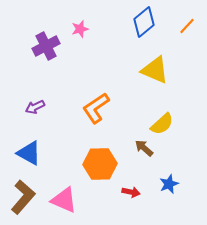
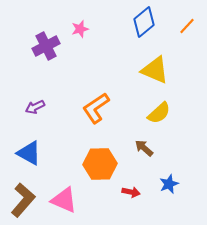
yellow semicircle: moved 3 px left, 11 px up
brown L-shape: moved 3 px down
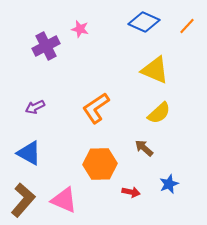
blue diamond: rotated 64 degrees clockwise
pink star: rotated 30 degrees clockwise
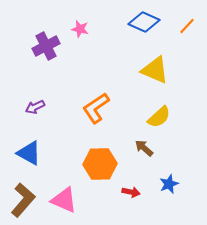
yellow semicircle: moved 4 px down
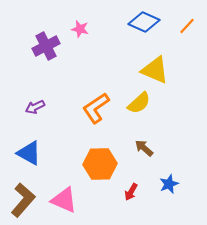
yellow semicircle: moved 20 px left, 14 px up
red arrow: rotated 108 degrees clockwise
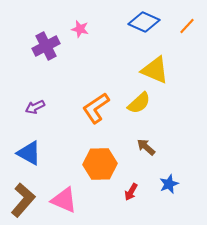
brown arrow: moved 2 px right, 1 px up
